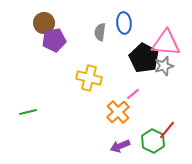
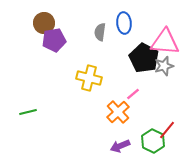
pink triangle: moved 1 px left, 1 px up
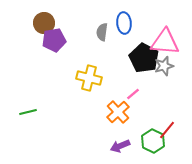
gray semicircle: moved 2 px right
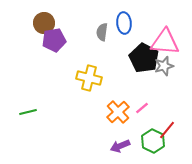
pink line: moved 9 px right, 14 px down
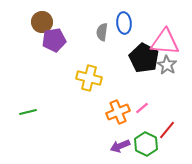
brown circle: moved 2 px left, 1 px up
gray star: moved 3 px right, 1 px up; rotated 24 degrees counterclockwise
orange cross: rotated 20 degrees clockwise
green hexagon: moved 7 px left, 3 px down
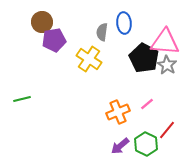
yellow cross: moved 19 px up; rotated 20 degrees clockwise
pink line: moved 5 px right, 4 px up
green line: moved 6 px left, 13 px up
purple arrow: rotated 18 degrees counterclockwise
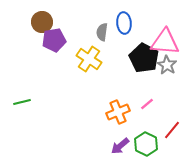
green line: moved 3 px down
red line: moved 5 px right
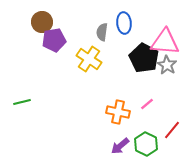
orange cross: rotated 35 degrees clockwise
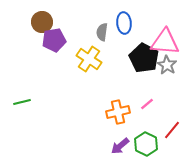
orange cross: rotated 25 degrees counterclockwise
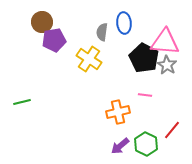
pink line: moved 2 px left, 9 px up; rotated 48 degrees clockwise
